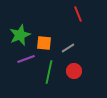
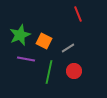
orange square: moved 2 px up; rotated 21 degrees clockwise
purple line: rotated 30 degrees clockwise
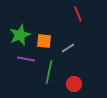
orange square: rotated 21 degrees counterclockwise
red circle: moved 13 px down
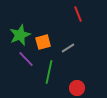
orange square: moved 1 px left, 1 px down; rotated 21 degrees counterclockwise
purple line: rotated 36 degrees clockwise
red circle: moved 3 px right, 4 px down
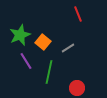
orange square: rotated 35 degrees counterclockwise
purple line: moved 2 px down; rotated 12 degrees clockwise
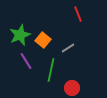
orange square: moved 2 px up
green line: moved 2 px right, 2 px up
red circle: moved 5 px left
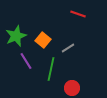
red line: rotated 49 degrees counterclockwise
green star: moved 4 px left, 1 px down
green line: moved 1 px up
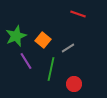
red circle: moved 2 px right, 4 px up
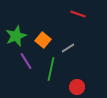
red circle: moved 3 px right, 3 px down
